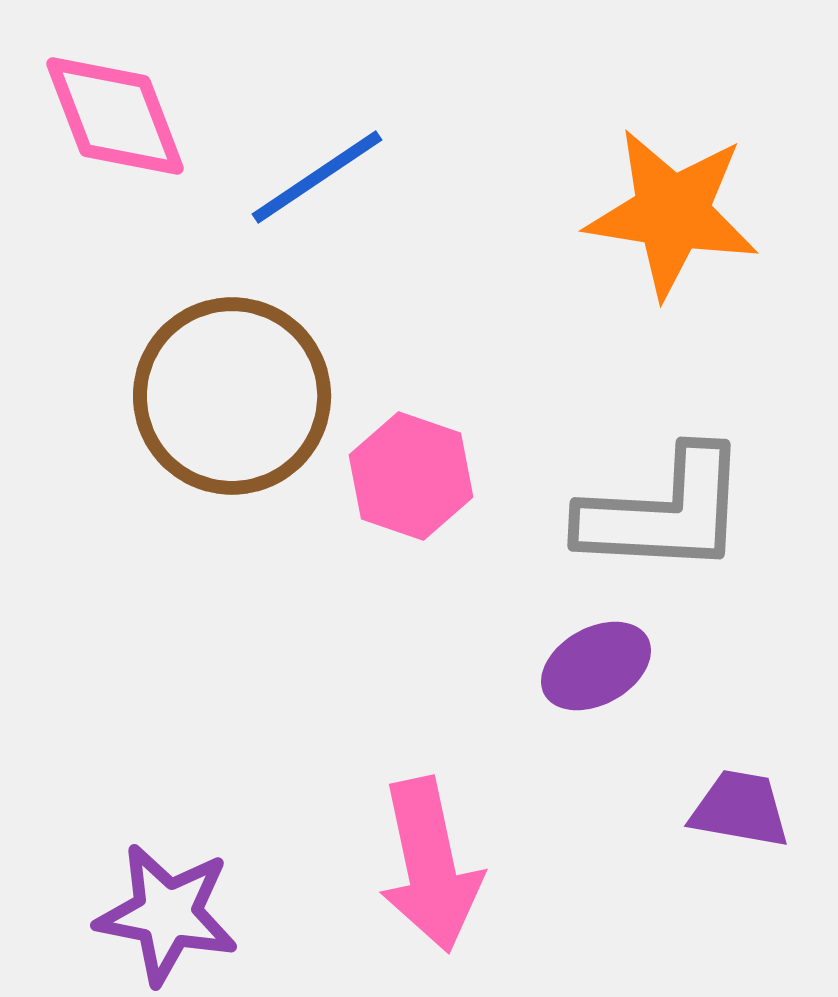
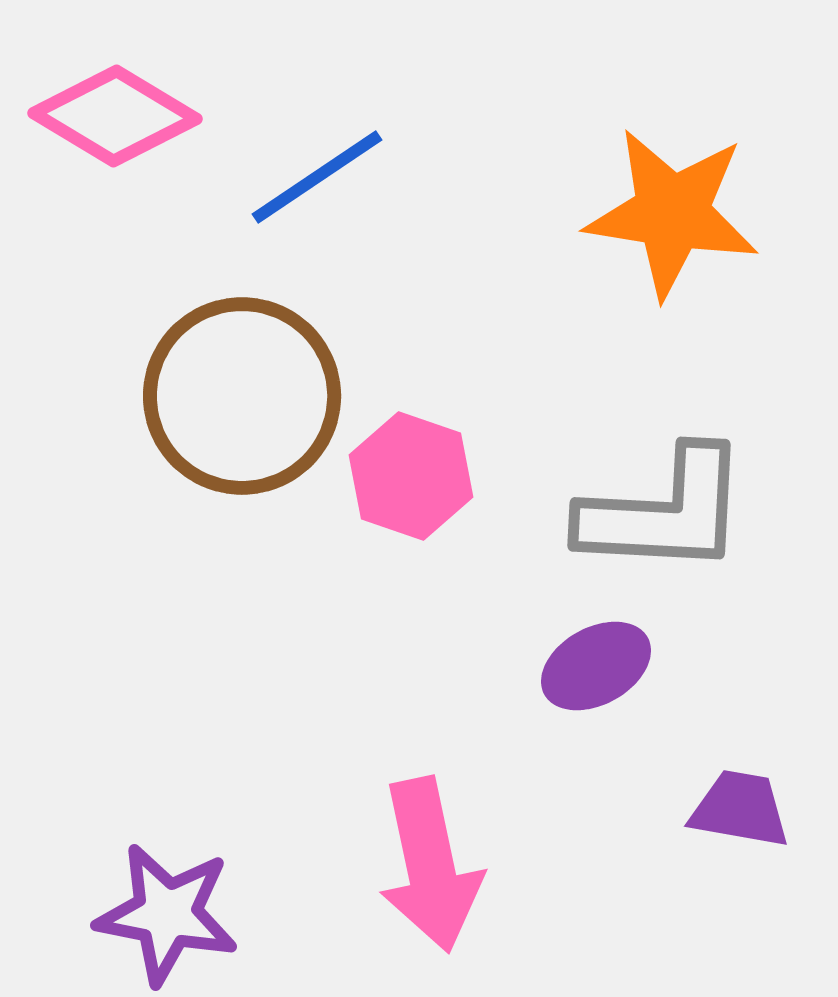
pink diamond: rotated 38 degrees counterclockwise
brown circle: moved 10 px right
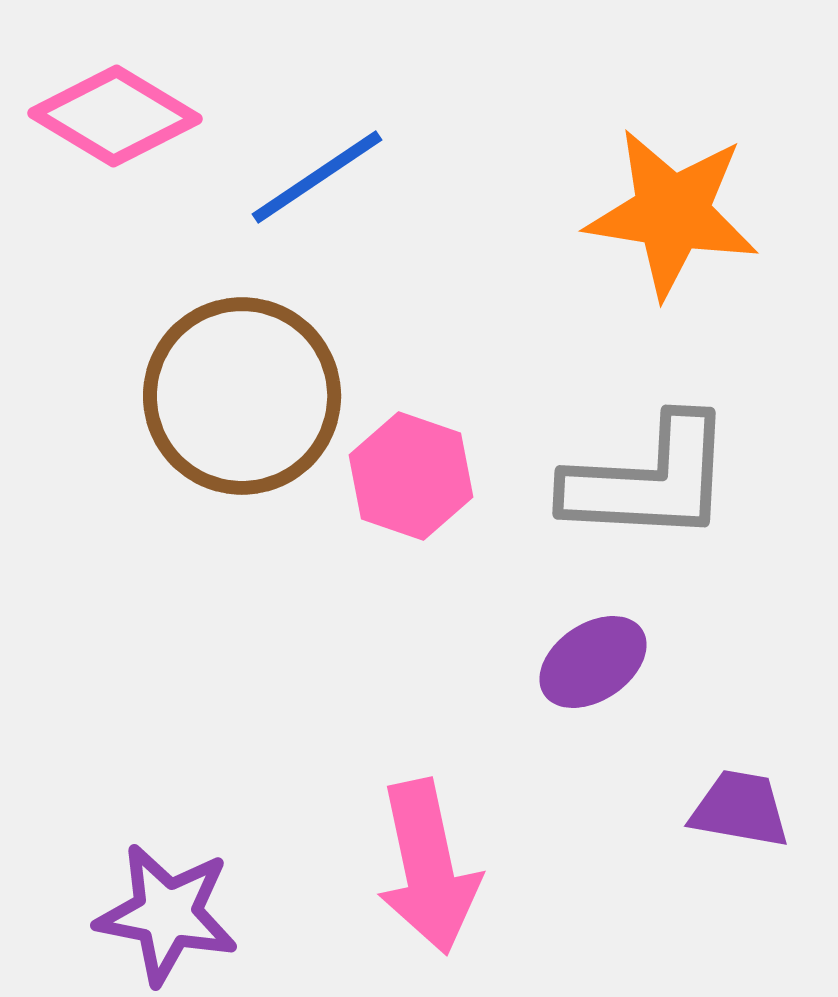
gray L-shape: moved 15 px left, 32 px up
purple ellipse: moved 3 px left, 4 px up; rotated 5 degrees counterclockwise
pink arrow: moved 2 px left, 2 px down
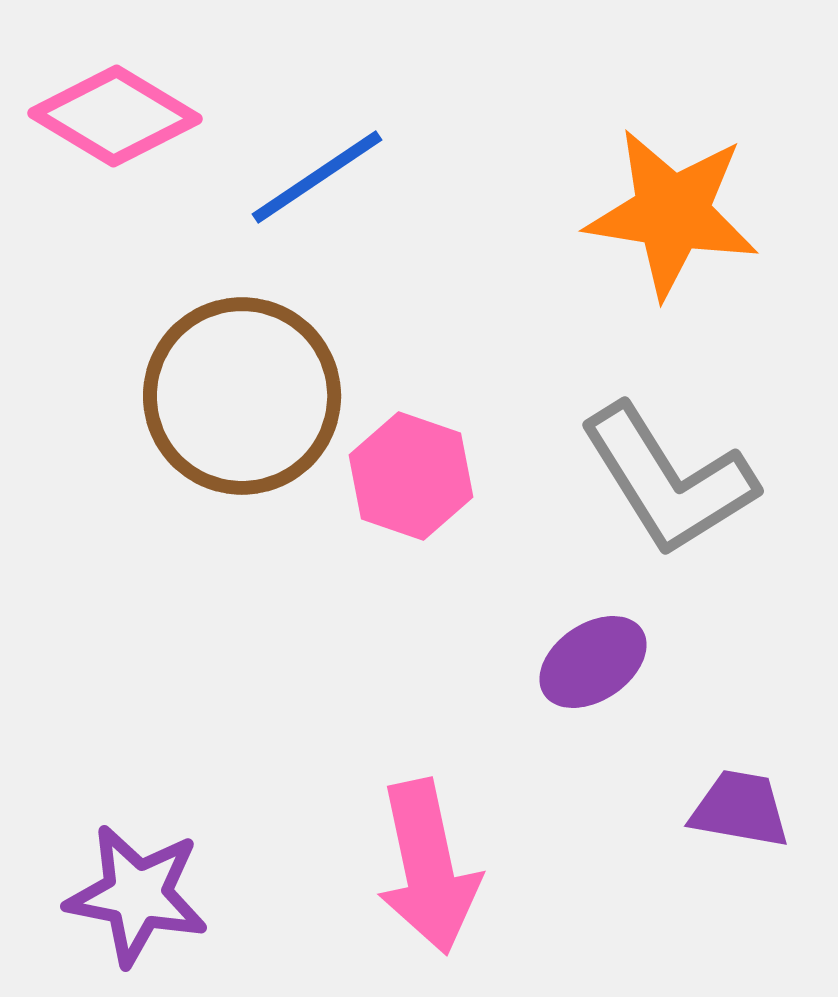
gray L-shape: moved 19 px right; rotated 55 degrees clockwise
purple star: moved 30 px left, 19 px up
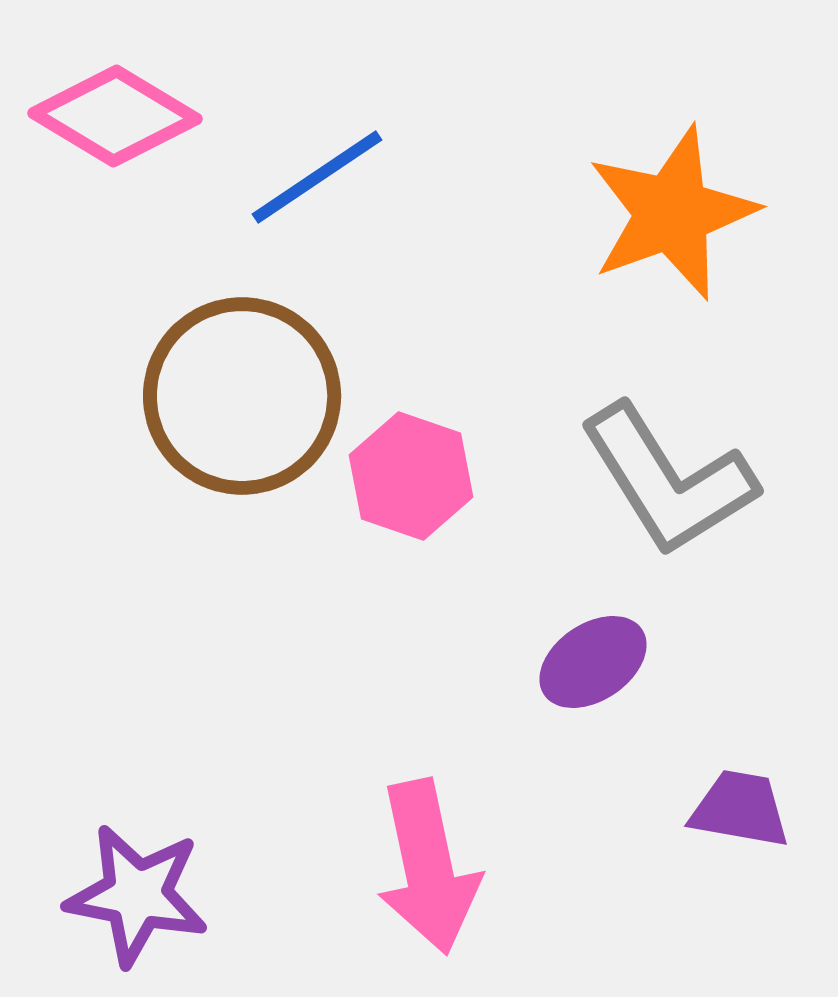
orange star: rotated 29 degrees counterclockwise
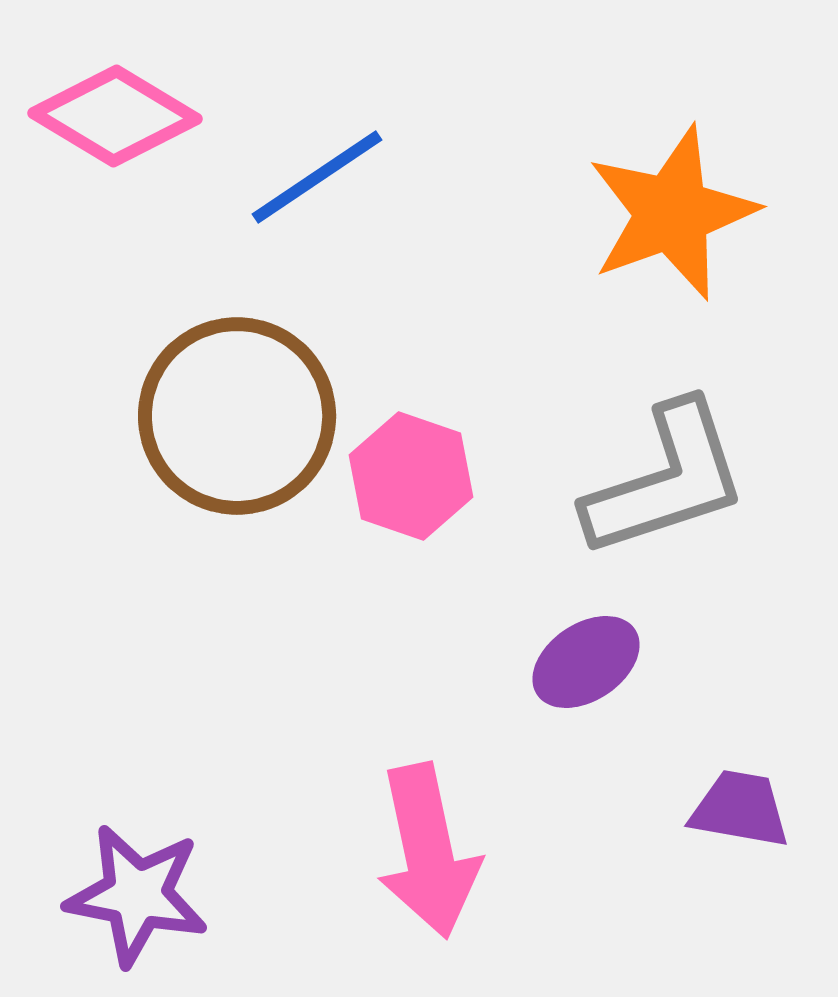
brown circle: moved 5 px left, 20 px down
gray L-shape: moved 2 px left; rotated 76 degrees counterclockwise
purple ellipse: moved 7 px left
pink arrow: moved 16 px up
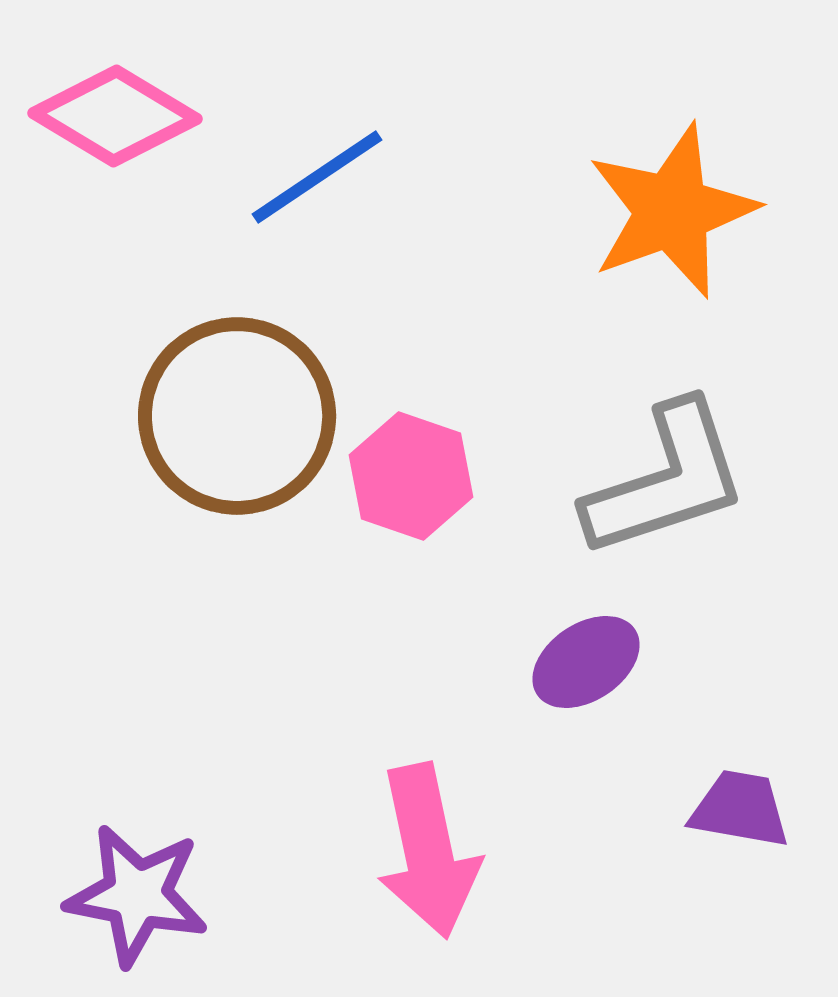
orange star: moved 2 px up
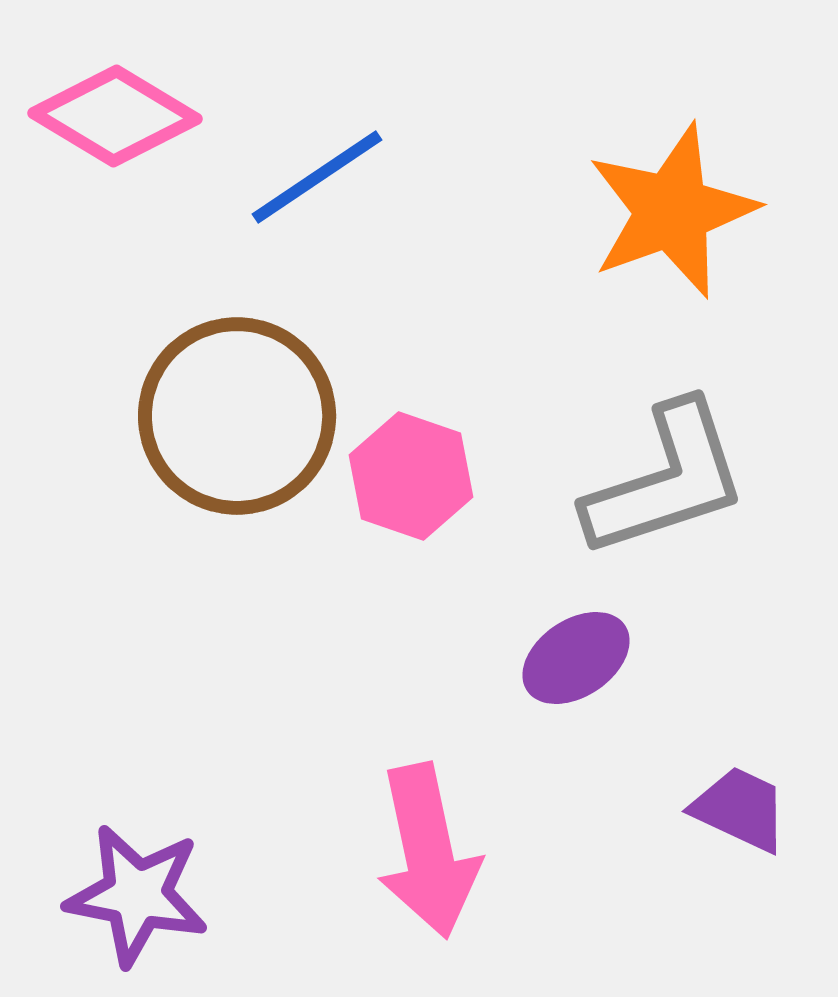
purple ellipse: moved 10 px left, 4 px up
purple trapezoid: rotated 15 degrees clockwise
